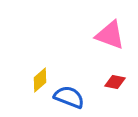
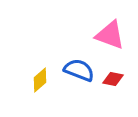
red diamond: moved 2 px left, 3 px up
blue semicircle: moved 10 px right, 27 px up
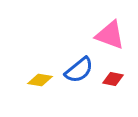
blue semicircle: rotated 120 degrees clockwise
yellow diamond: rotated 50 degrees clockwise
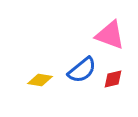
blue semicircle: moved 3 px right
red diamond: rotated 25 degrees counterclockwise
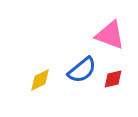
yellow diamond: rotated 35 degrees counterclockwise
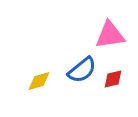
pink triangle: rotated 28 degrees counterclockwise
yellow diamond: moved 1 px left, 1 px down; rotated 10 degrees clockwise
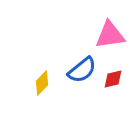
yellow diamond: moved 3 px right, 2 px down; rotated 30 degrees counterclockwise
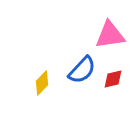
blue semicircle: rotated 8 degrees counterclockwise
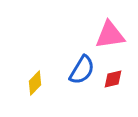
blue semicircle: rotated 12 degrees counterclockwise
yellow diamond: moved 7 px left
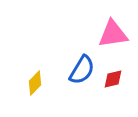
pink triangle: moved 3 px right, 1 px up
